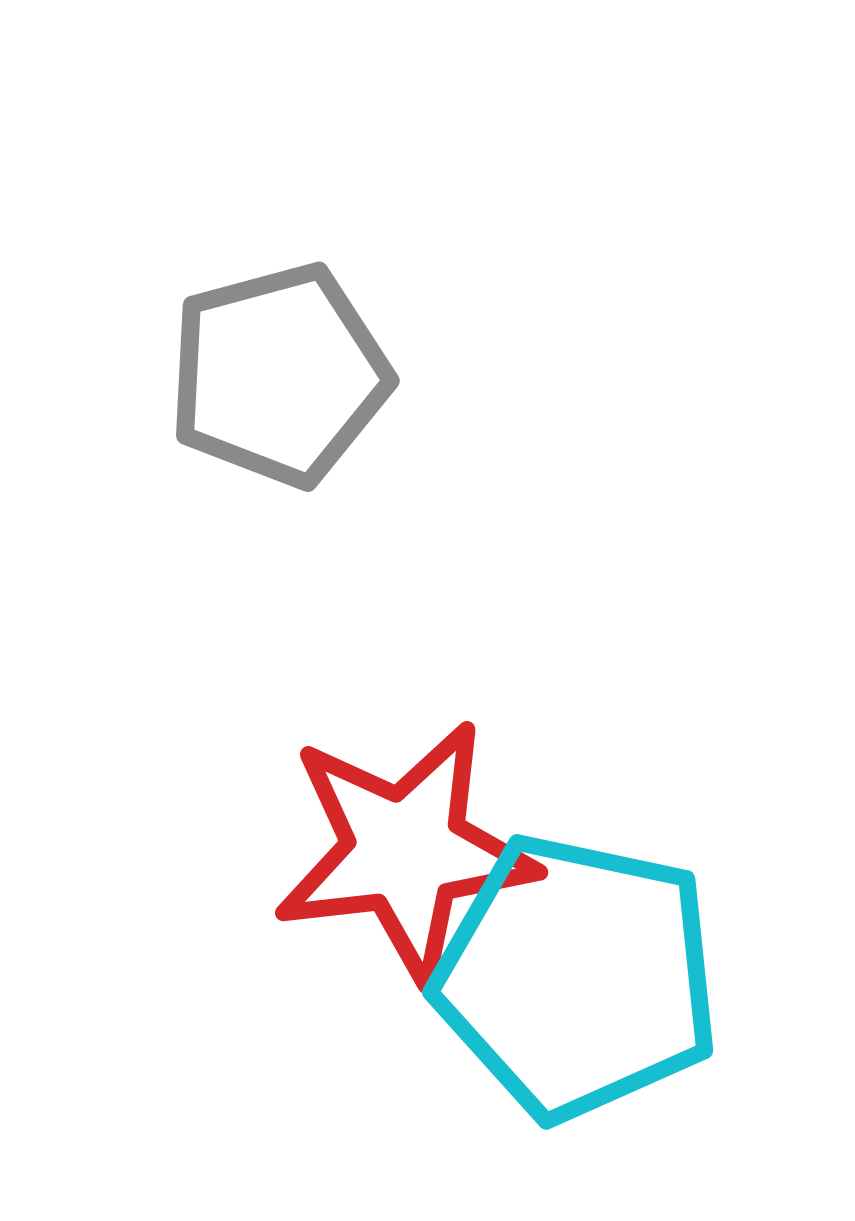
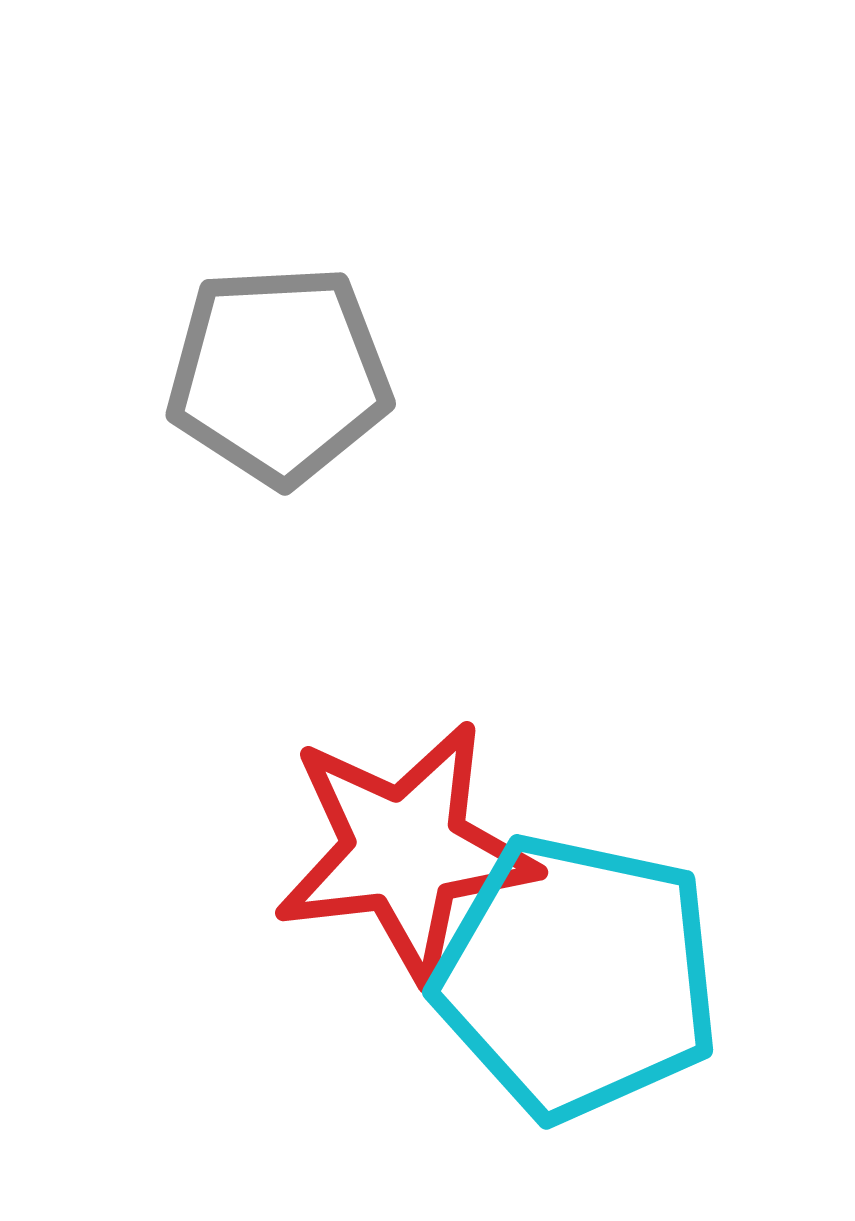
gray pentagon: rotated 12 degrees clockwise
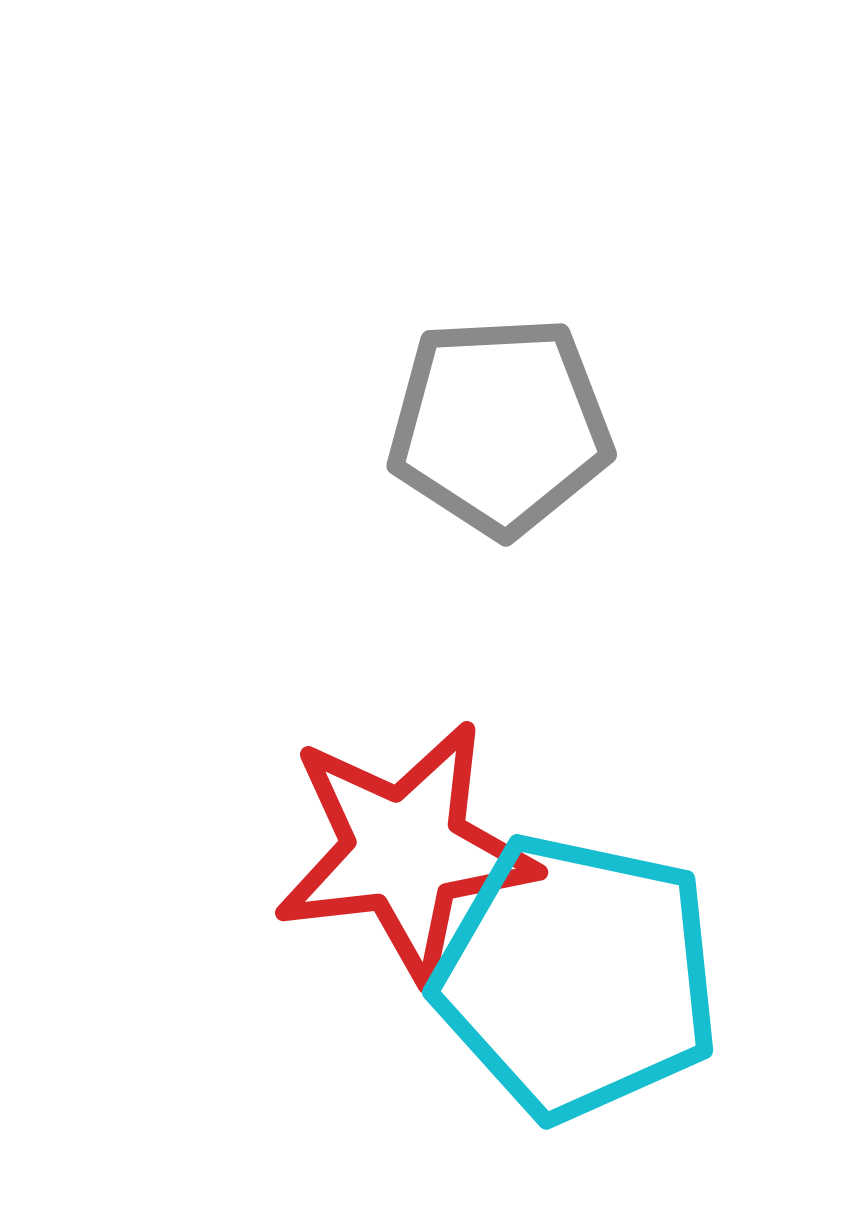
gray pentagon: moved 221 px right, 51 px down
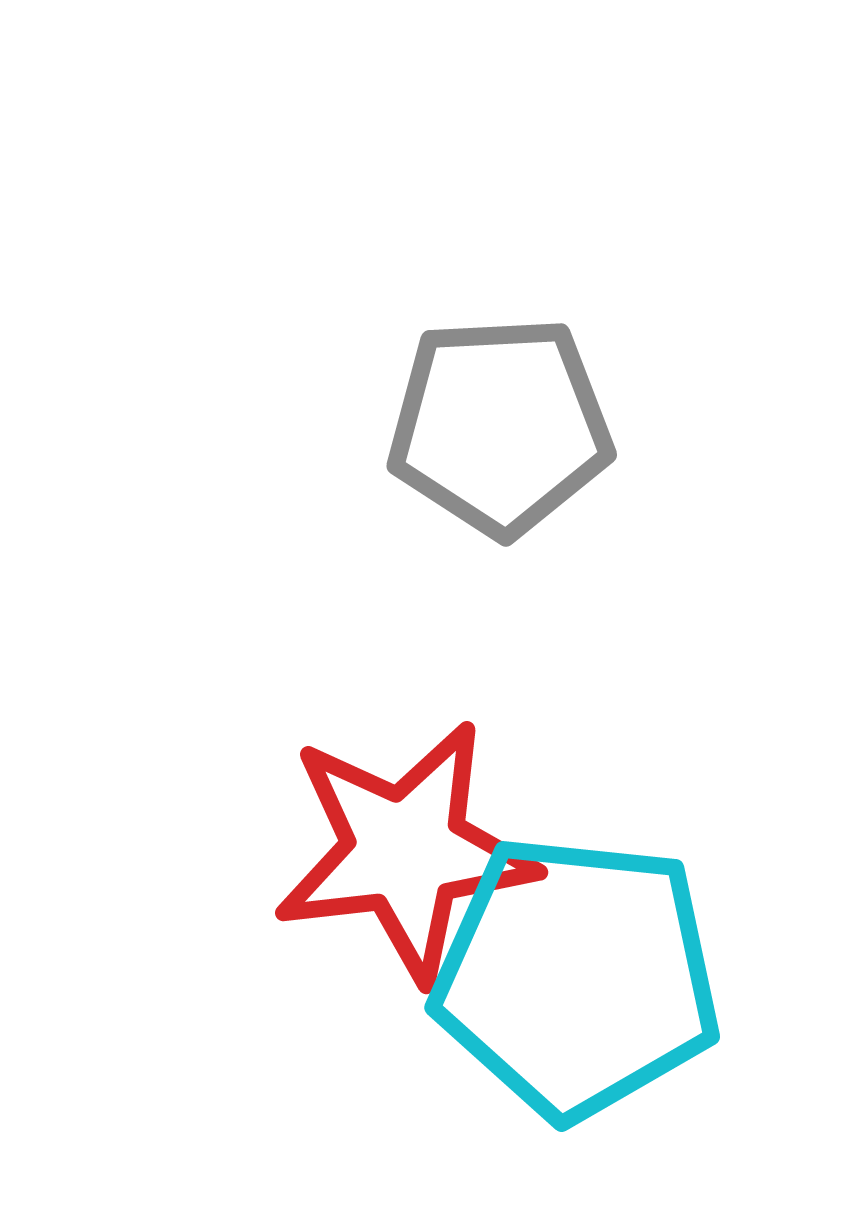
cyan pentagon: rotated 6 degrees counterclockwise
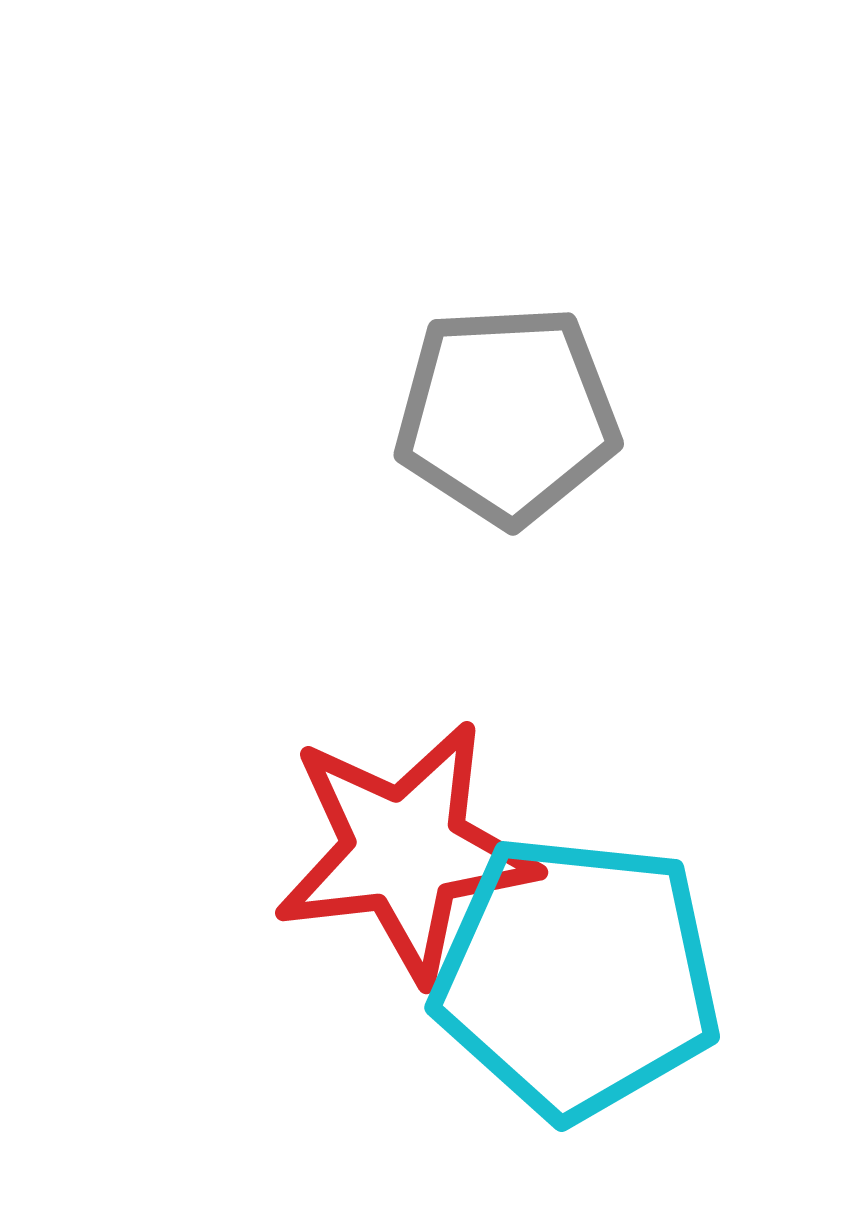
gray pentagon: moved 7 px right, 11 px up
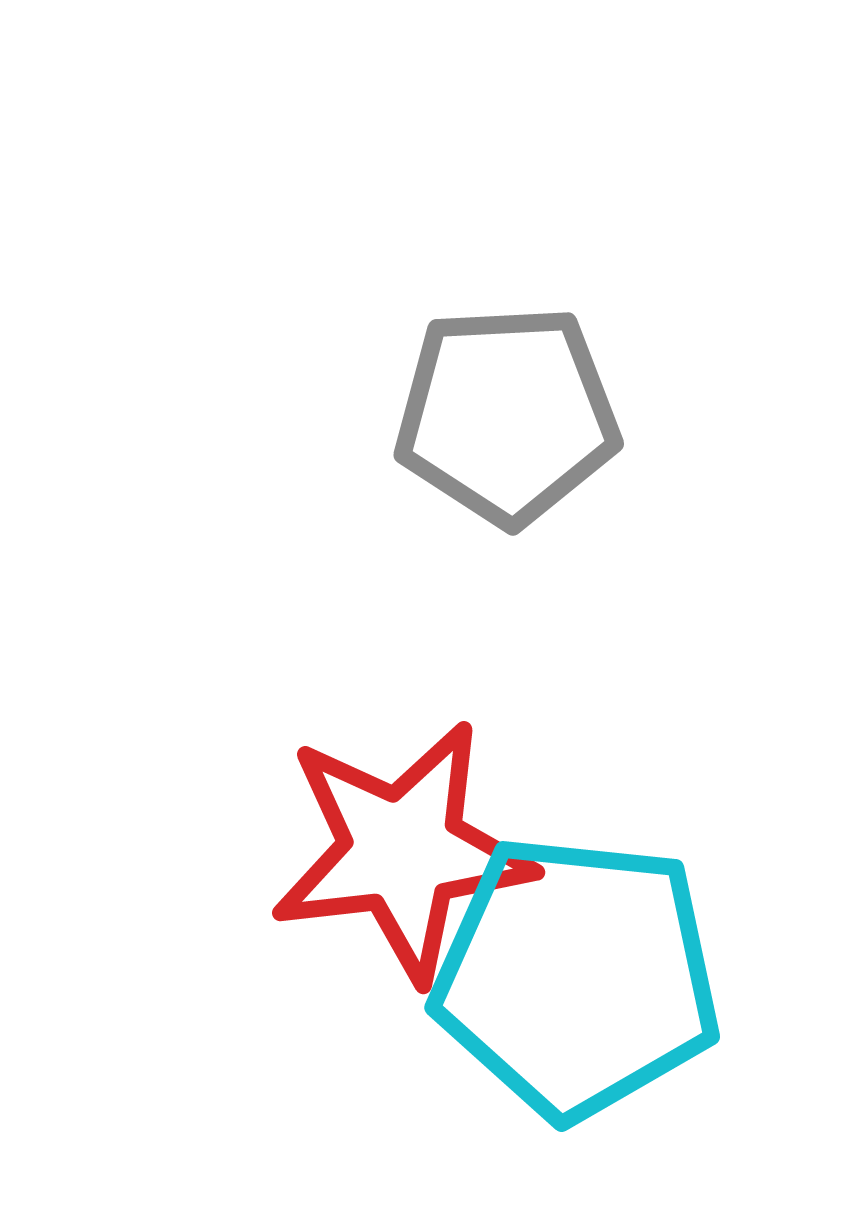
red star: moved 3 px left
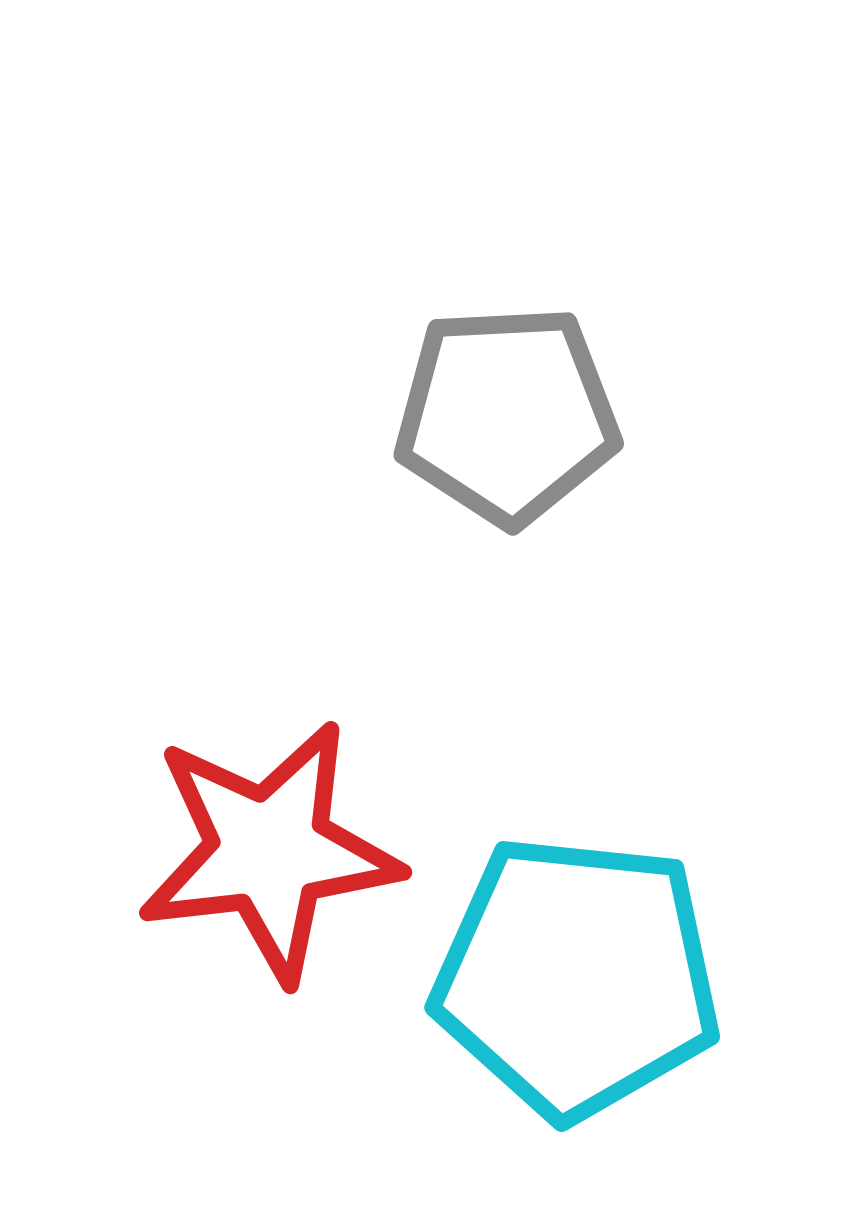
red star: moved 133 px left
